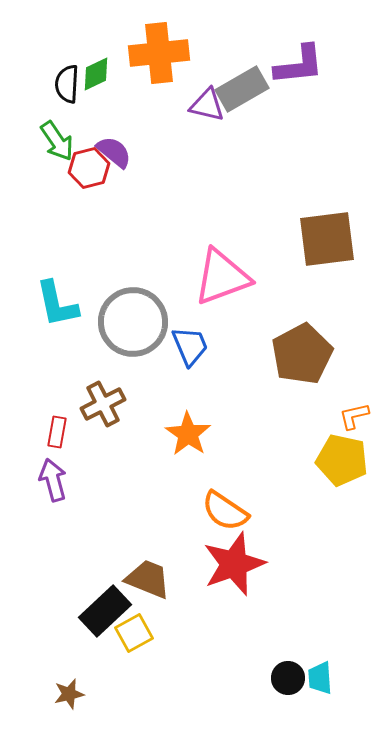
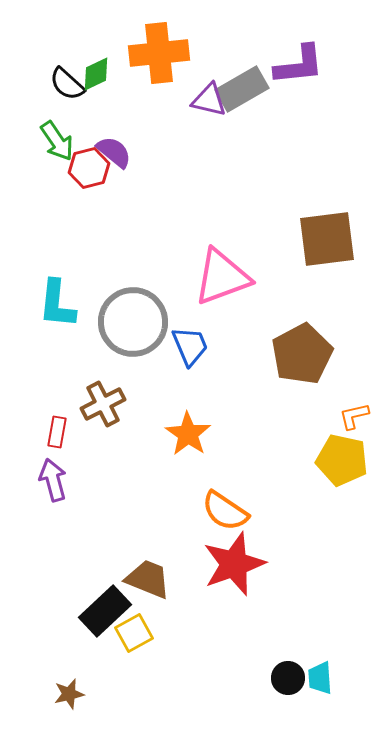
black semicircle: rotated 51 degrees counterclockwise
purple triangle: moved 2 px right, 5 px up
cyan L-shape: rotated 18 degrees clockwise
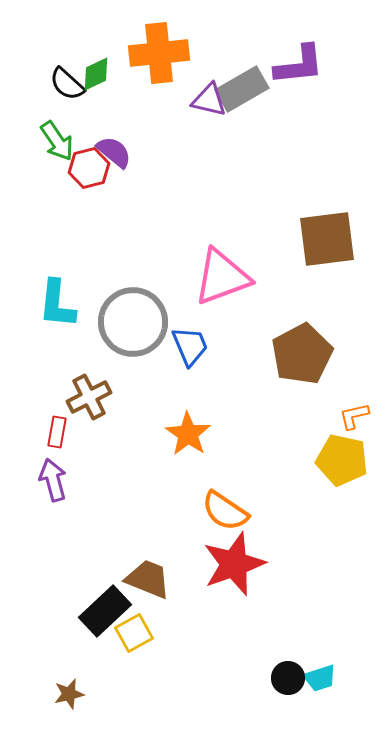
brown cross: moved 14 px left, 7 px up
cyan trapezoid: rotated 104 degrees counterclockwise
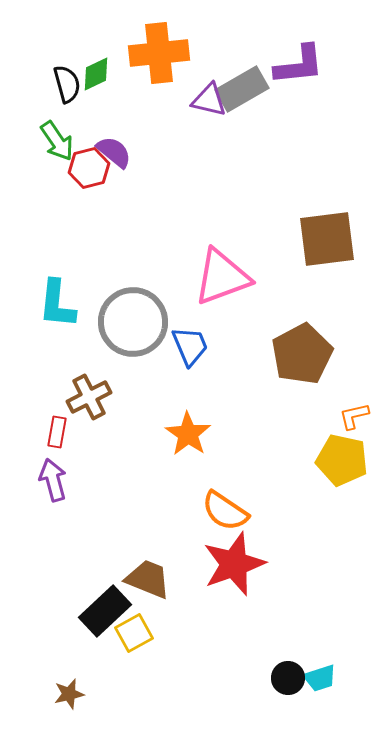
black semicircle: rotated 147 degrees counterclockwise
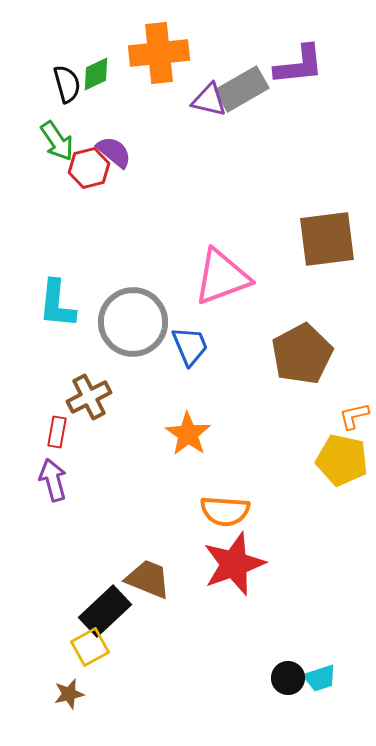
orange semicircle: rotated 30 degrees counterclockwise
yellow square: moved 44 px left, 14 px down
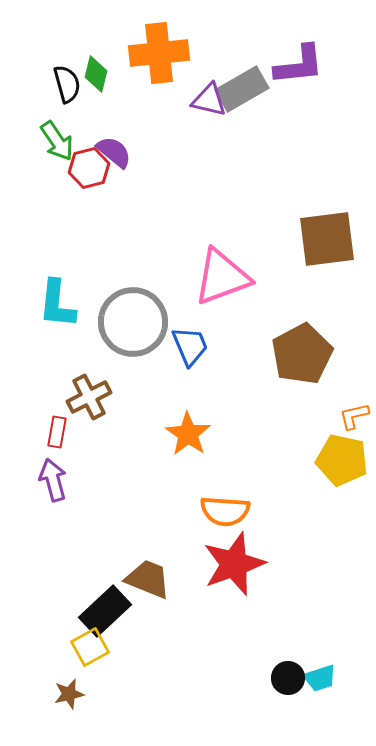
green diamond: rotated 51 degrees counterclockwise
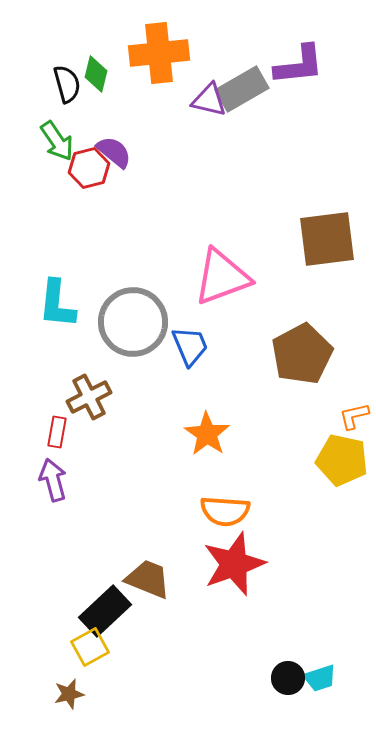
orange star: moved 19 px right
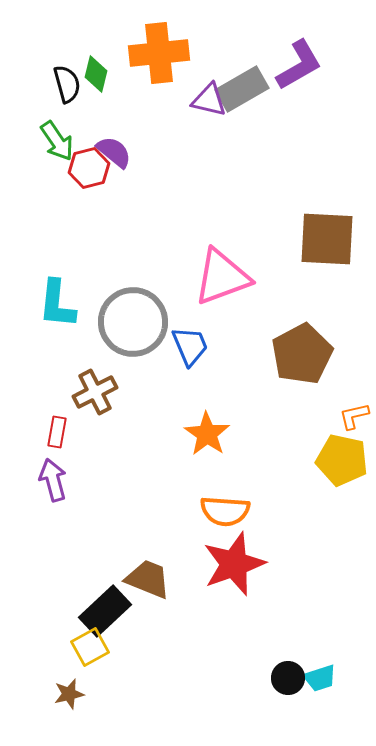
purple L-shape: rotated 24 degrees counterclockwise
brown square: rotated 10 degrees clockwise
brown cross: moved 6 px right, 5 px up
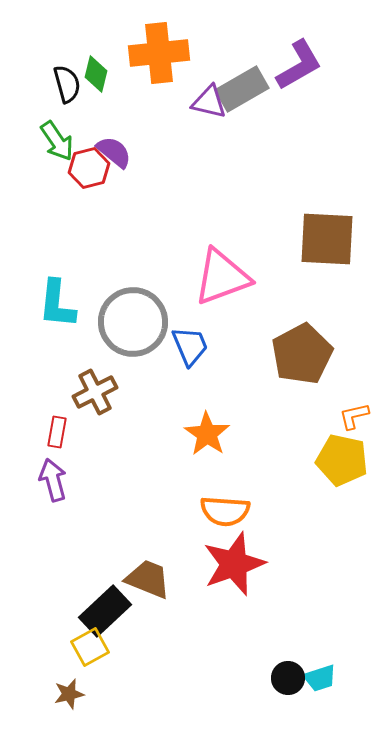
purple triangle: moved 2 px down
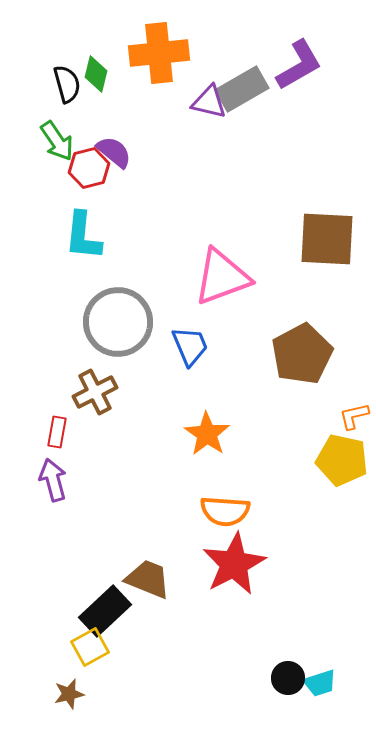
cyan L-shape: moved 26 px right, 68 px up
gray circle: moved 15 px left
red star: rotated 8 degrees counterclockwise
cyan trapezoid: moved 5 px down
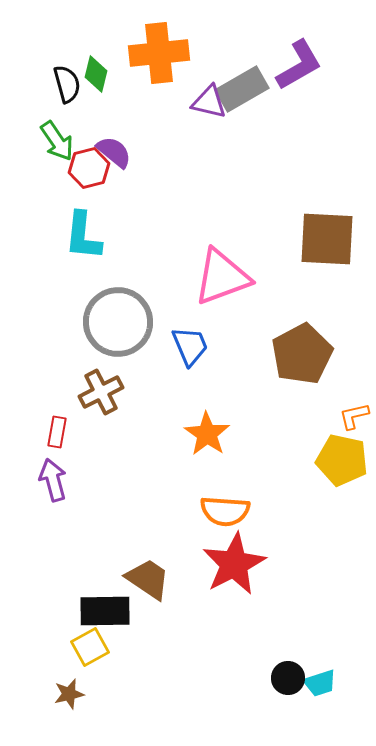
brown cross: moved 6 px right
brown trapezoid: rotated 12 degrees clockwise
black rectangle: rotated 42 degrees clockwise
